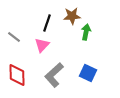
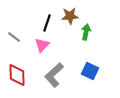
brown star: moved 2 px left
blue square: moved 2 px right, 2 px up
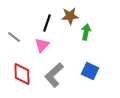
red diamond: moved 5 px right, 1 px up
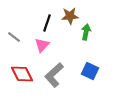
red diamond: rotated 25 degrees counterclockwise
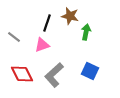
brown star: rotated 18 degrees clockwise
pink triangle: rotated 28 degrees clockwise
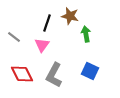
green arrow: moved 2 px down; rotated 21 degrees counterclockwise
pink triangle: rotated 35 degrees counterclockwise
gray L-shape: rotated 20 degrees counterclockwise
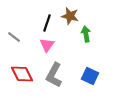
pink triangle: moved 5 px right
blue square: moved 5 px down
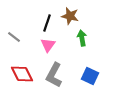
green arrow: moved 4 px left, 4 px down
pink triangle: moved 1 px right
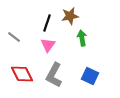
brown star: rotated 24 degrees counterclockwise
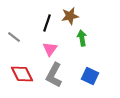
pink triangle: moved 2 px right, 4 px down
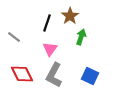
brown star: rotated 24 degrees counterclockwise
green arrow: moved 1 px left, 1 px up; rotated 28 degrees clockwise
